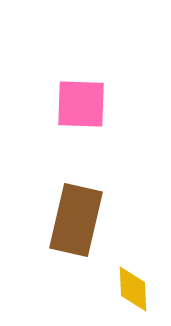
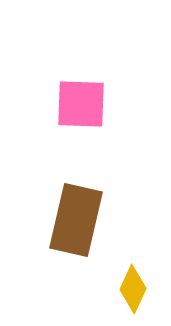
yellow diamond: rotated 27 degrees clockwise
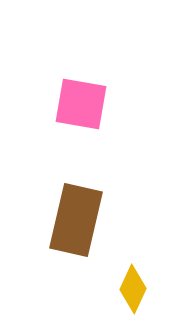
pink square: rotated 8 degrees clockwise
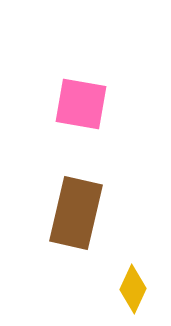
brown rectangle: moved 7 px up
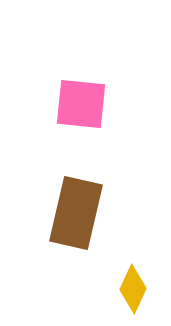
pink square: rotated 4 degrees counterclockwise
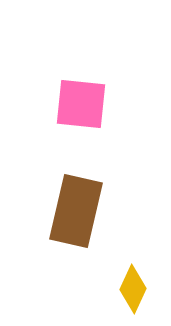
brown rectangle: moved 2 px up
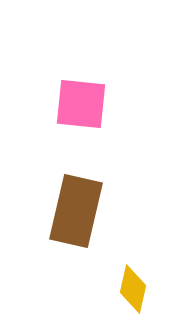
yellow diamond: rotated 12 degrees counterclockwise
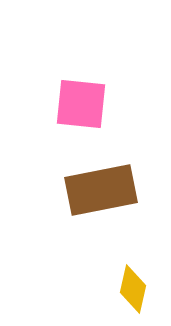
brown rectangle: moved 25 px right, 21 px up; rotated 66 degrees clockwise
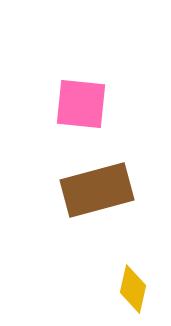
brown rectangle: moved 4 px left; rotated 4 degrees counterclockwise
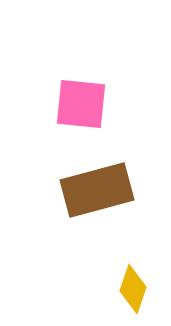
yellow diamond: rotated 6 degrees clockwise
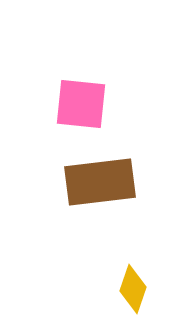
brown rectangle: moved 3 px right, 8 px up; rotated 8 degrees clockwise
